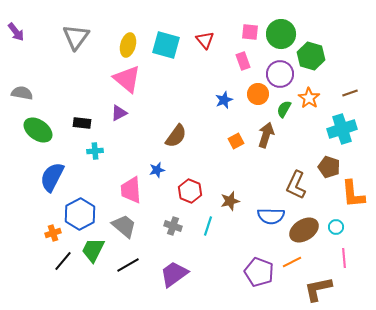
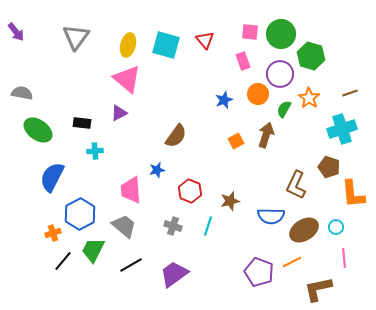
black line at (128, 265): moved 3 px right
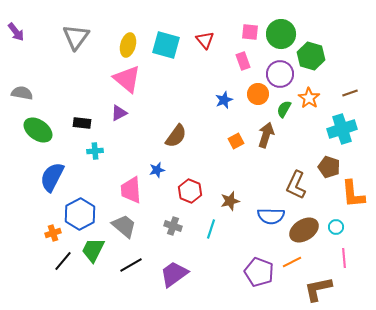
cyan line at (208, 226): moved 3 px right, 3 px down
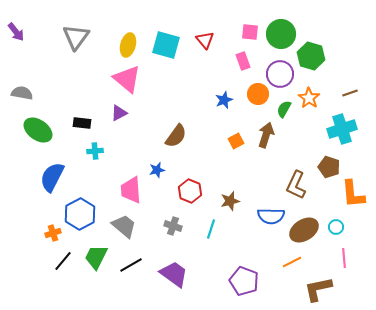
green trapezoid at (93, 250): moved 3 px right, 7 px down
purple pentagon at (259, 272): moved 15 px left, 9 px down
purple trapezoid at (174, 274): rotated 72 degrees clockwise
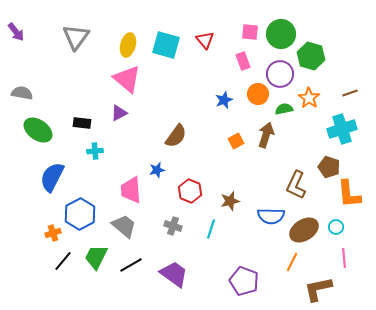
green semicircle at (284, 109): rotated 48 degrees clockwise
orange L-shape at (353, 194): moved 4 px left
orange line at (292, 262): rotated 36 degrees counterclockwise
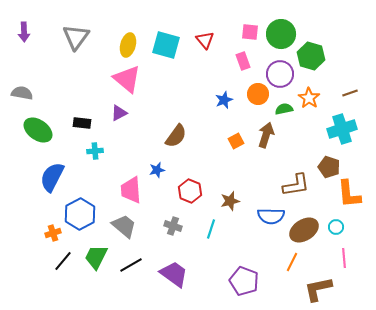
purple arrow at (16, 32): moved 8 px right; rotated 36 degrees clockwise
brown L-shape at (296, 185): rotated 124 degrees counterclockwise
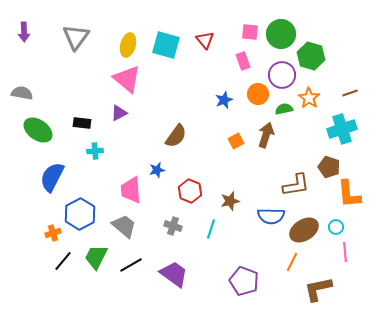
purple circle at (280, 74): moved 2 px right, 1 px down
pink line at (344, 258): moved 1 px right, 6 px up
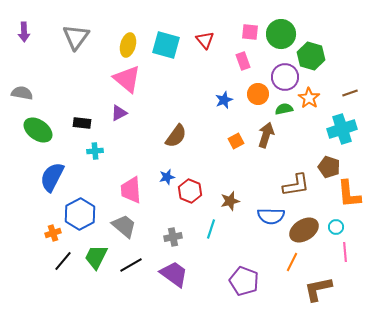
purple circle at (282, 75): moved 3 px right, 2 px down
blue star at (157, 170): moved 10 px right, 7 px down
gray cross at (173, 226): moved 11 px down; rotated 30 degrees counterclockwise
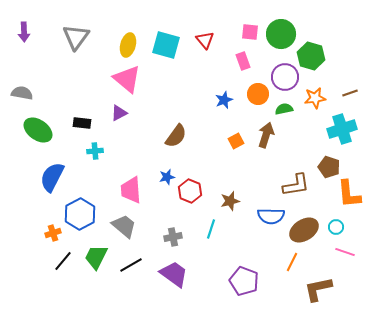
orange star at (309, 98): moved 6 px right; rotated 30 degrees clockwise
pink line at (345, 252): rotated 66 degrees counterclockwise
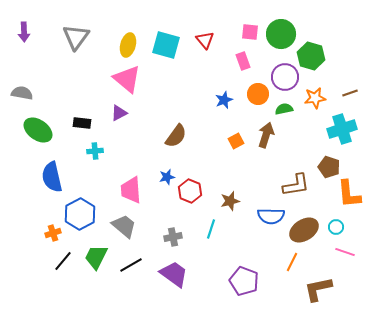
blue semicircle at (52, 177): rotated 40 degrees counterclockwise
